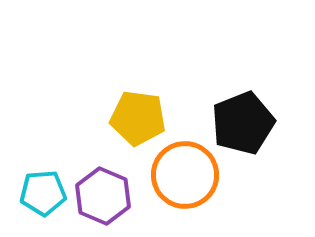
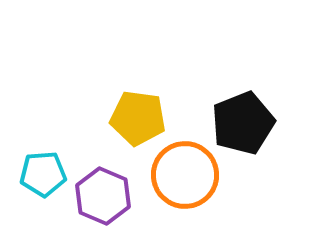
cyan pentagon: moved 19 px up
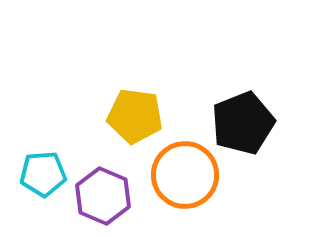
yellow pentagon: moved 3 px left, 2 px up
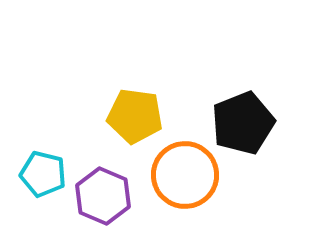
cyan pentagon: rotated 18 degrees clockwise
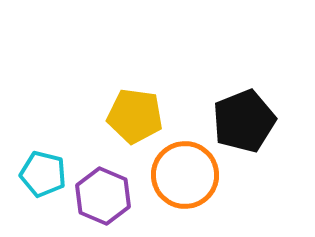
black pentagon: moved 1 px right, 2 px up
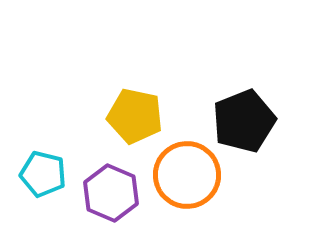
yellow pentagon: rotated 4 degrees clockwise
orange circle: moved 2 px right
purple hexagon: moved 8 px right, 3 px up
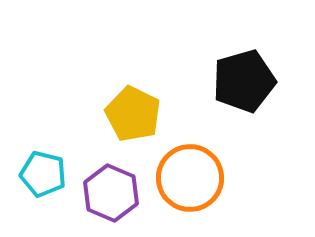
yellow pentagon: moved 2 px left, 2 px up; rotated 14 degrees clockwise
black pentagon: moved 40 px up; rotated 6 degrees clockwise
orange circle: moved 3 px right, 3 px down
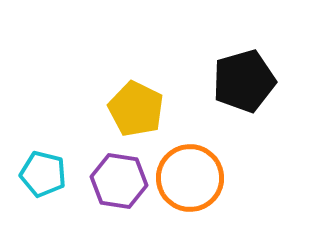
yellow pentagon: moved 3 px right, 5 px up
purple hexagon: moved 8 px right, 12 px up; rotated 14 degrees counterclockwise
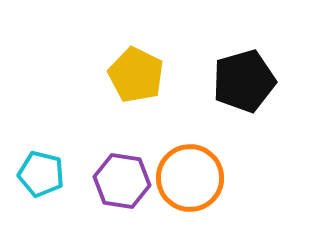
yellow pentagon: moved 34 px up
cyan pentagon: moved 2 px left
purple hexagon: moved 3 px right
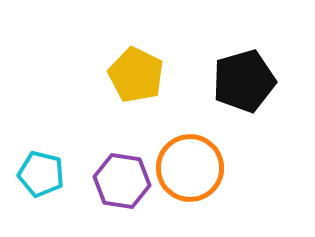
orange circle: moved 10 px up
